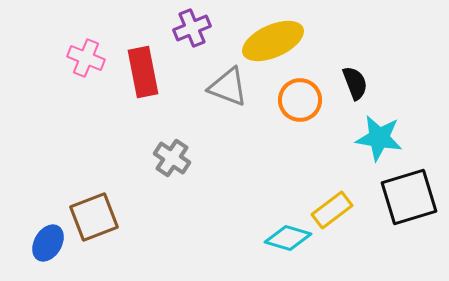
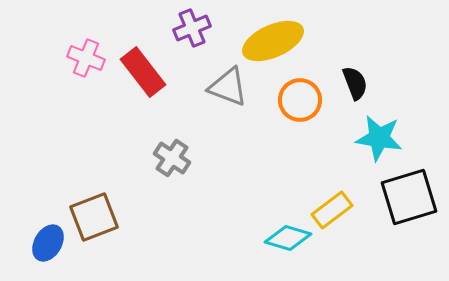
red rectangle: rotated 27 degrees counterclockwise
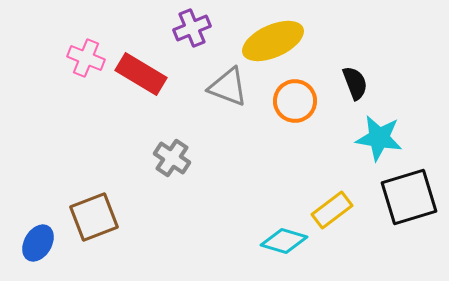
red rectangle: moved 2 px left, 2 px down; rotated 21 degrees counterclockwise
orange circle: moved 5 px left, 1 px down
cyan diamond: moved 4 px left, 3 px down
blue ellipse: moved 10 px left
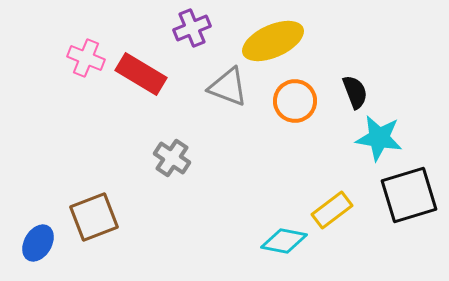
black semicircle: moved 9 px down
black square: moved 2 px up
cyan diamond: rotated 6 degrees counterclockwise
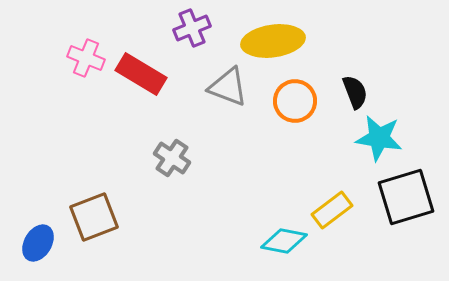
yellow ellipse: rotated 16 degrees clockwise
black square: moved 3 px left, 2 px down
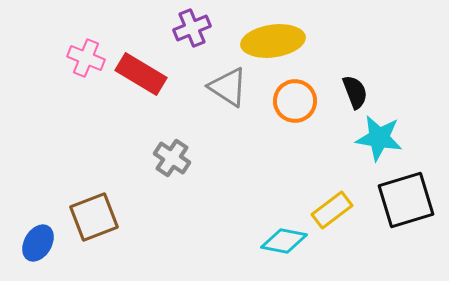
gray triangle: rotated 12 degrees clockwise
black square: moved 3 px down
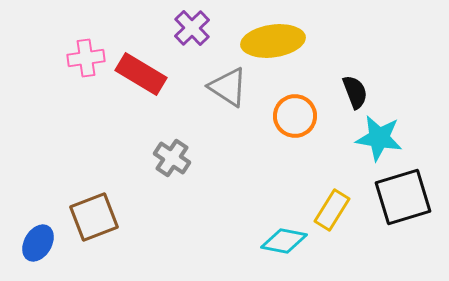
purple cross: rotated 21 degrees counterclockwise
pink cross: rotated 30 degrees counterclockwise
orange circle: moved 15 px down
black square: moved 3 px left, 3 px up
yellow rectangle: rotated 21 degrees counterclockwise
